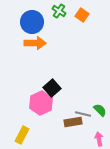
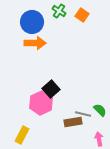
black square: moved 1 px left, 1 px down
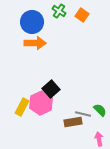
yellow rectangle: moved 28 px up
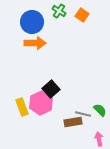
yellow rectangle: rotated 48 degrees counterclockwise
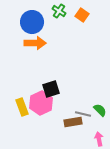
black square: rotated 24 degrees clockwise
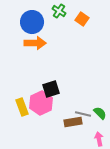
orange square: moved 4 px down
green semicircle: moved 3 px down
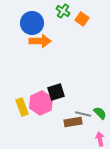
green cross: moved 4 px right
blue circle: moved 1 px down
orange arrow: moved 5 px right, 2 px up
black square: moved 5 px right, 3 px down
pink arrow: moved 1 px right
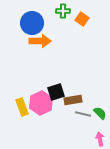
green cross: rotated 32 degrees counterclockwise
brown rectangle: moved 22 px up
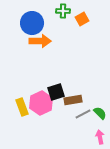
orange square: rotated 24 degrees clockwise
gray line: rotated 42 degrees counterclockwise
pink arrow: moved 2 px up
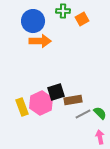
blue circle: moved 1 px right, 2 px up
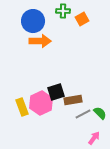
pink arrow: moved 6 px left, 1 px down; rotated 48 degrees clockwise
